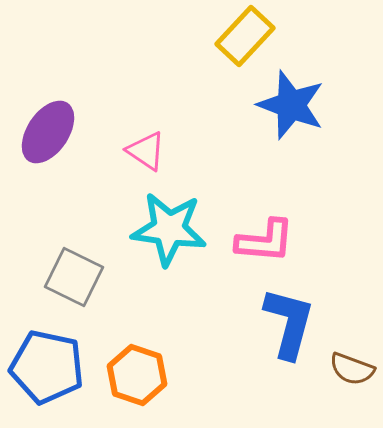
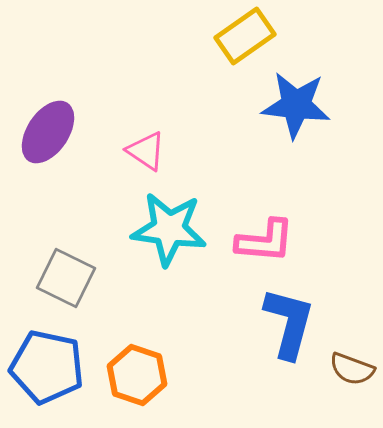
yellow rectangle: rotated 12 degrees clockwise
blue star: moved 5 px right; rotated 14 degrees counterclockwise
gray square: moved 8 px left, 1 px down
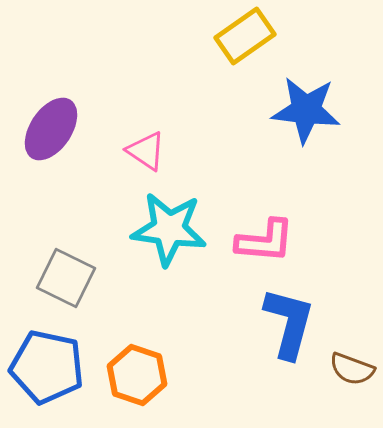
blue star: moved 10 px right, 5 px down
purple ellipse: moved 3 px right, 3 px up
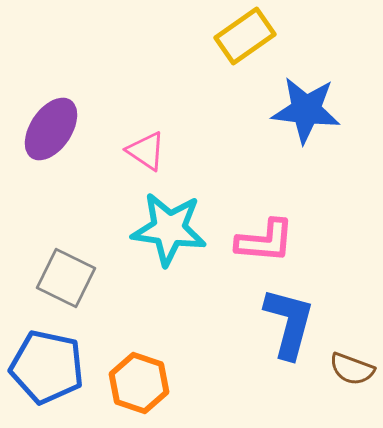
orange hexagon: moved 2 px right, 8 px down
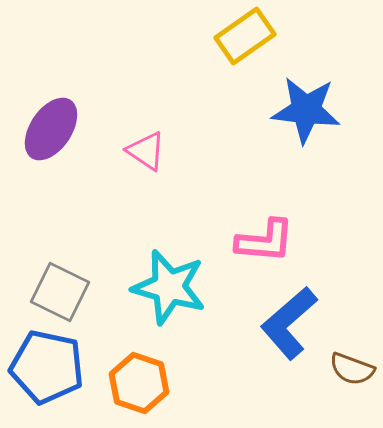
cyan star: moved 58 px down; rotated 8 degrees clockwise
gray square: moved 6 px left, 14 px down
blue L-shape: rotated 146 degrees counterclockwise
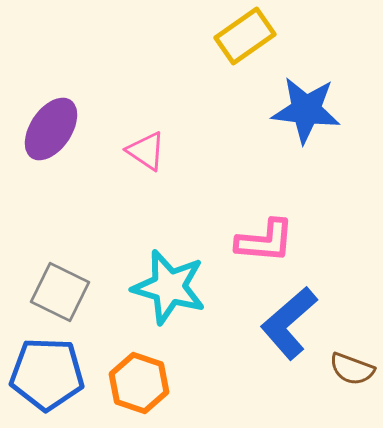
blue pentagon: moved 7 px down; rotated 10 degrees counterclockwise
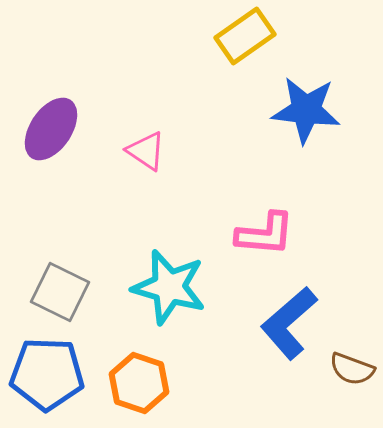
pink L-shape: moved 7 px up
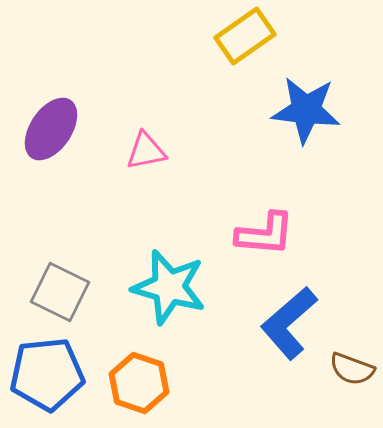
pink triangle: rotated 45 degrees counterclockwise
blue pentagon: rotated 8 degrees counterclockwise
